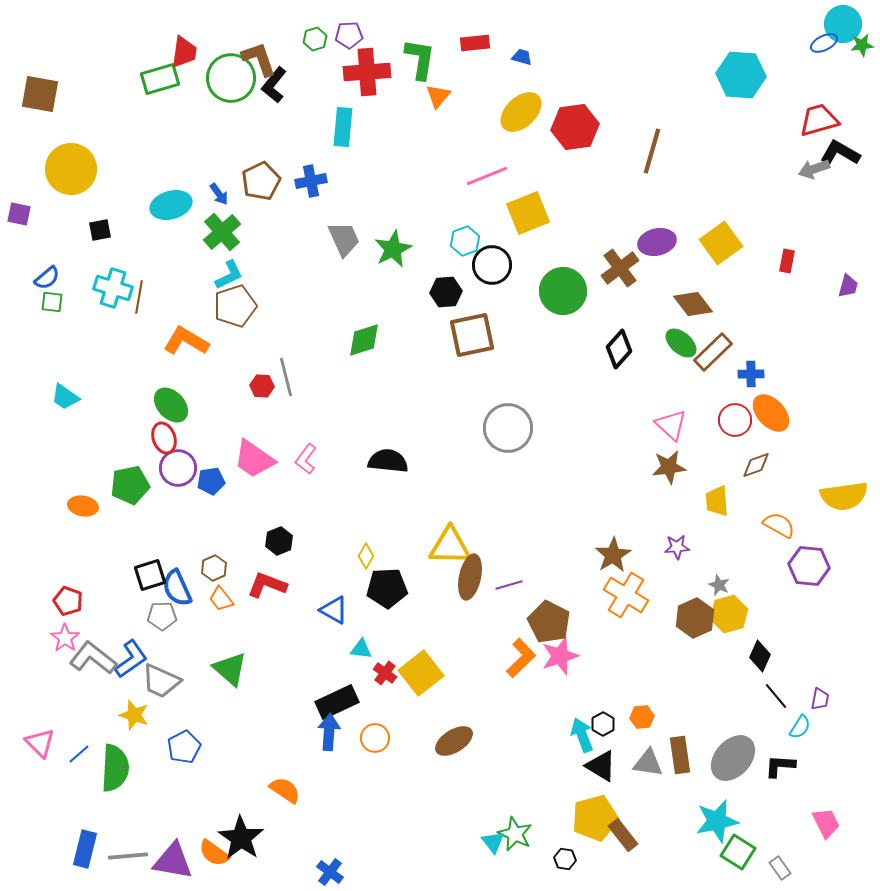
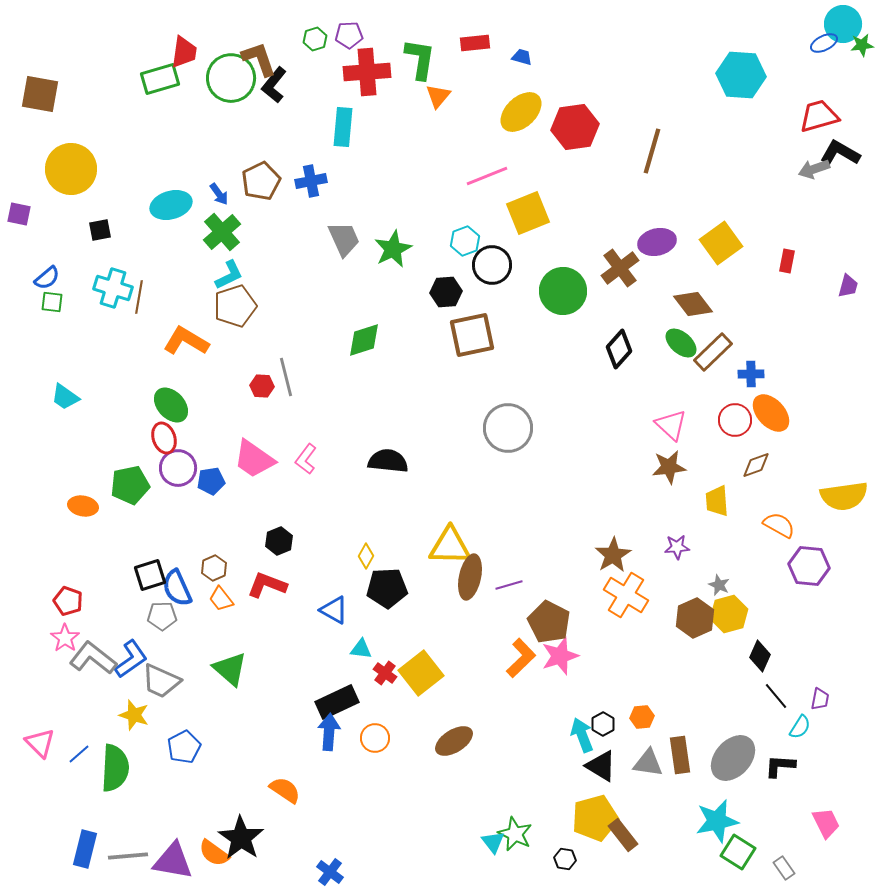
red trapezoid at (819, 120): moved 4 px up
gray rectangle at (780, 868): moved 4 px right
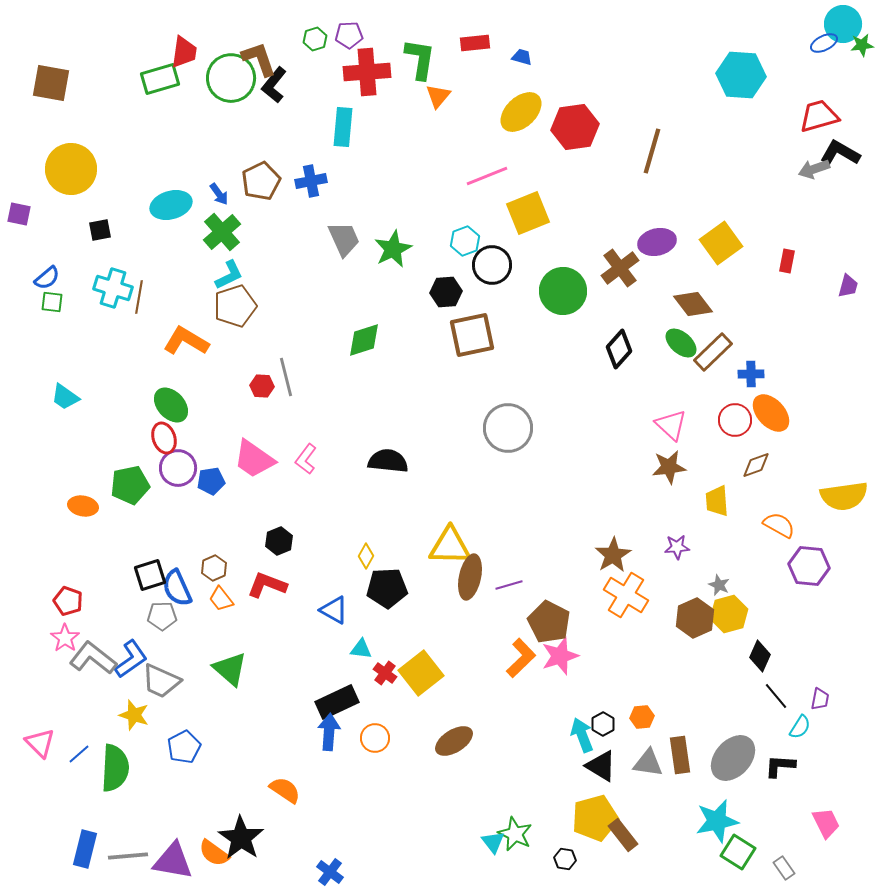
brown square at (40, 94): moved 11 px right, 11 px up
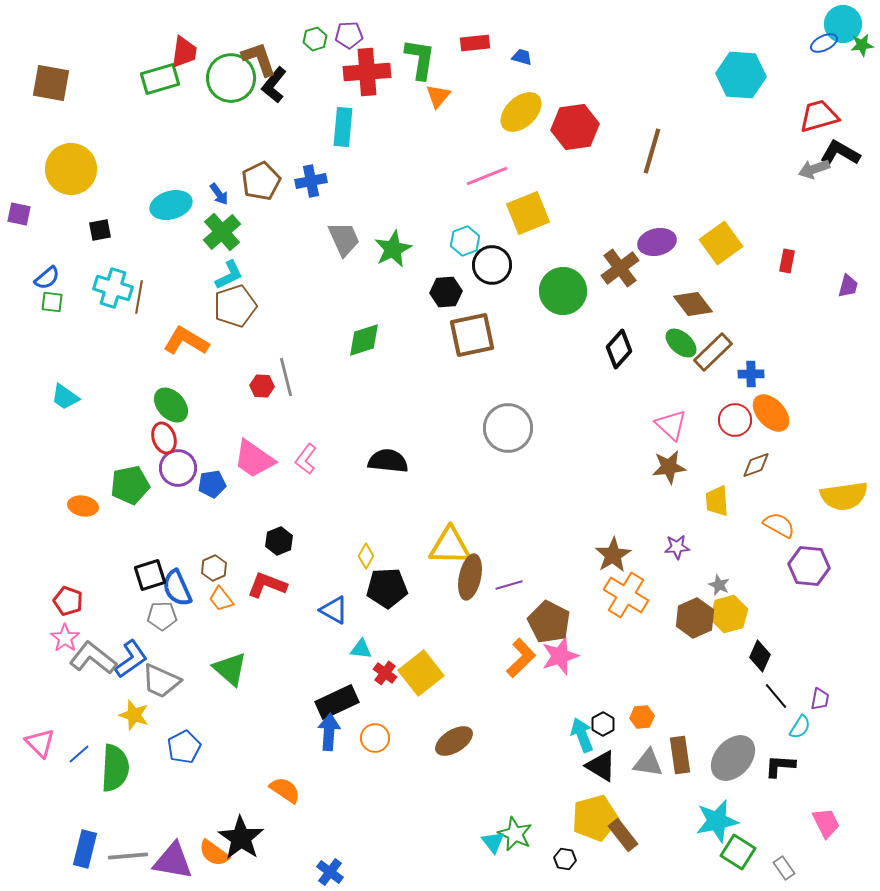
blue pentagon at (211, 481): moved 1 px right, 3 px down
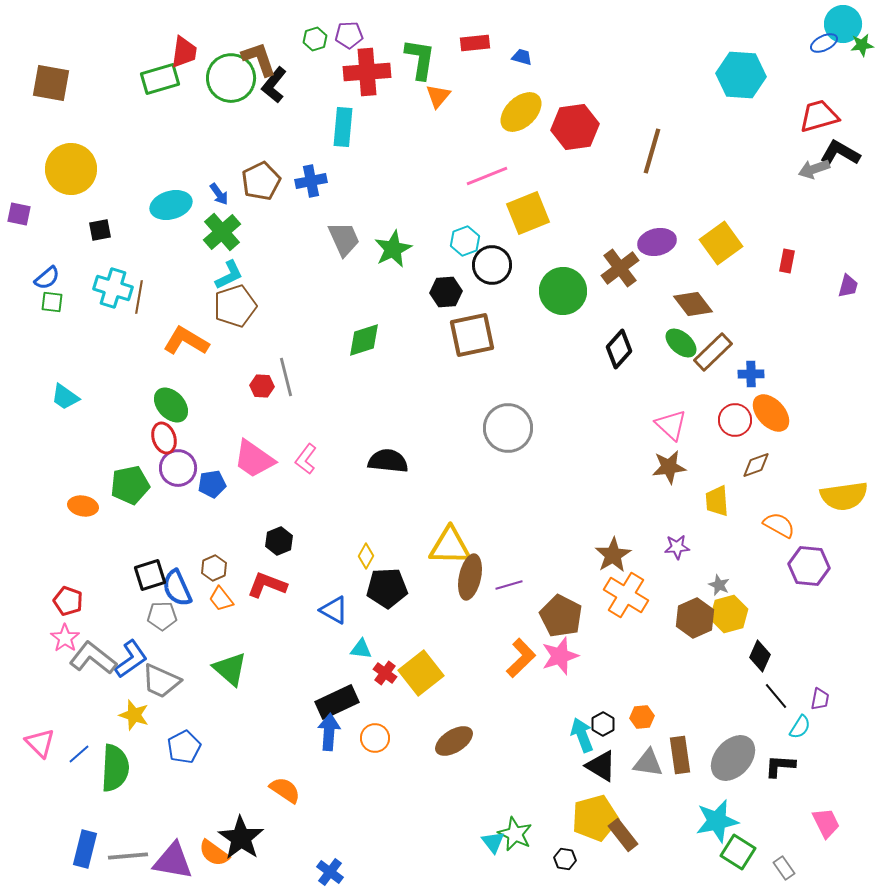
brown pentagon at (549, 622): moved 12 px right, 6 px up
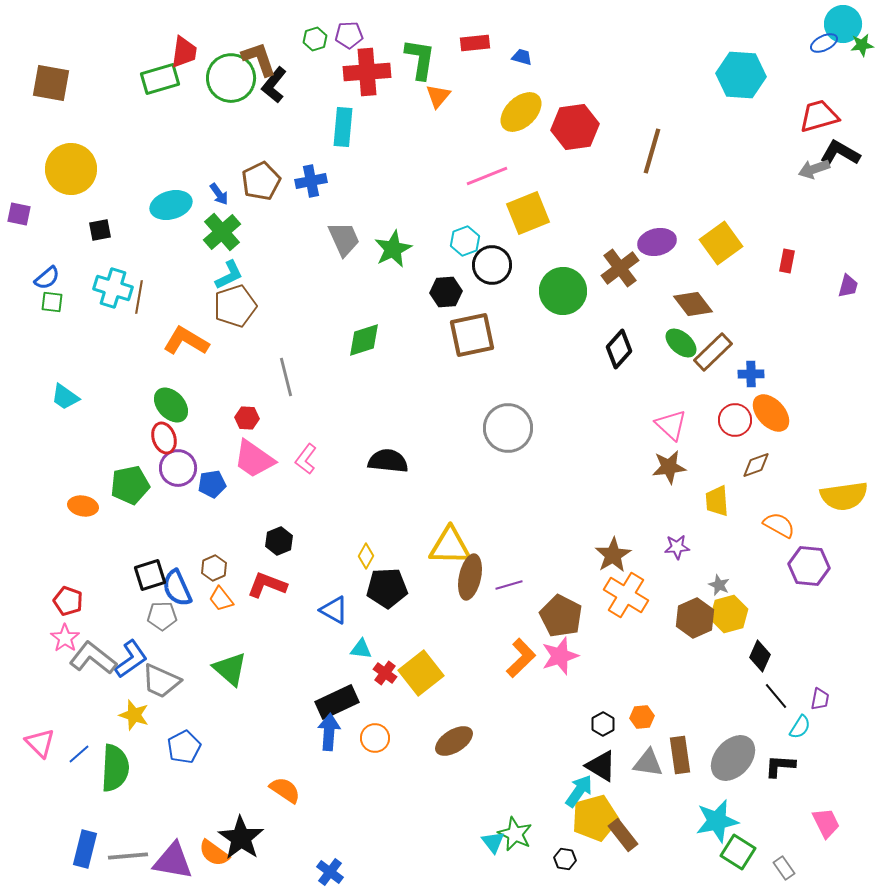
red hexagon at (262, 386): moved 15 px left, 32 px down
cyan arrow at (582, 735): moved 3 px left, 56 px down; rotated 56 degrees clockwise
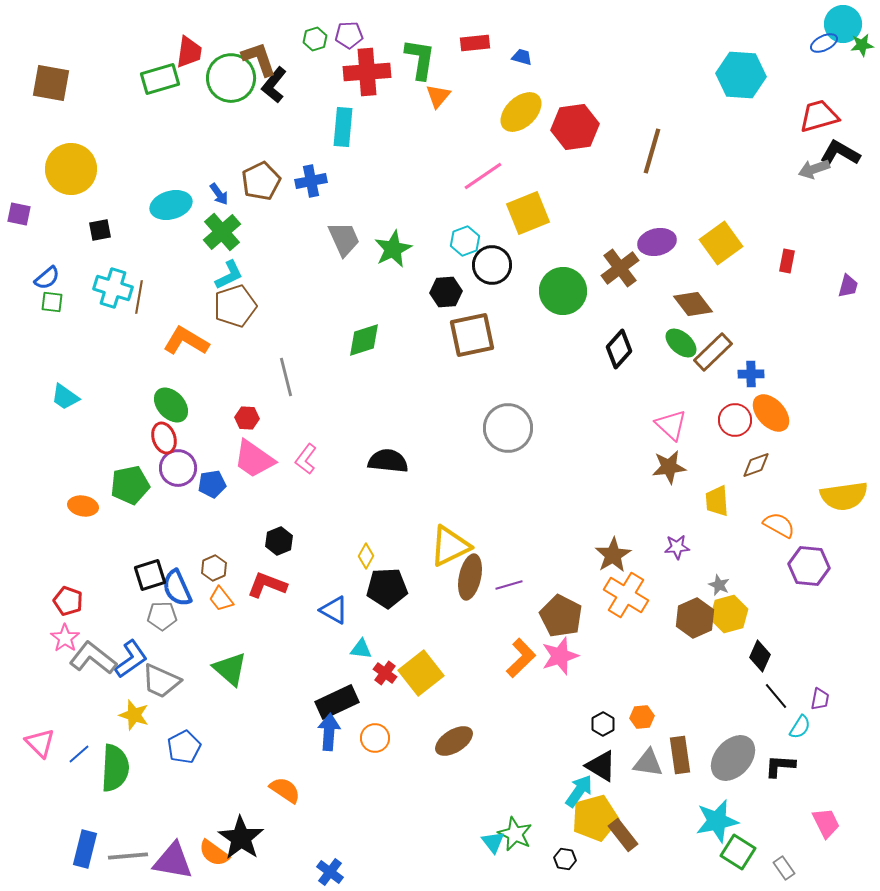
red trapezoid at (184, 52): moved 5 px right
pink line at (487, 176): moved 4 px left; rotated 12 degrees counterclockwise
yellow triangle at (450, 546): rotated 27 degrees counterclockwise
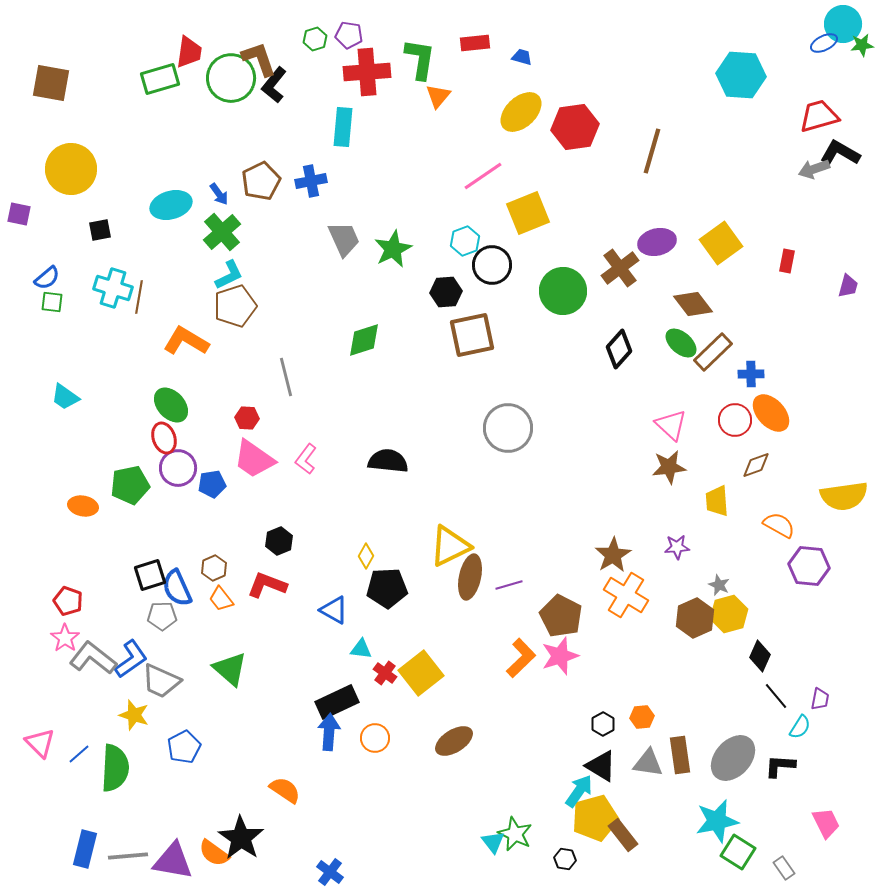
purple pentagon at (349, 35): rotated 12 degrees clockwise
